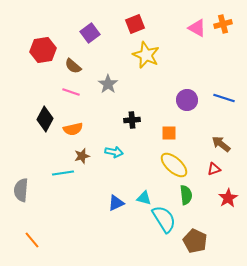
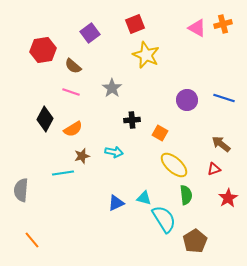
gray star: moved 4 px right, 4 px down
orange semicircle: rotated 18 degrees counterclockwise
orange square: moved 9 px left; rotated 28 degrees clockwise
brown pentagon: rotated 15 degrees clockwise
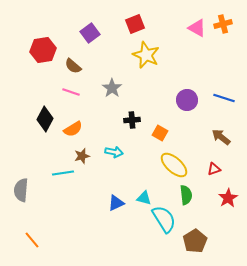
brown arrow: moved 7 px up
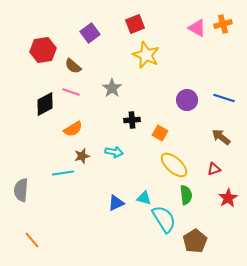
black diamond: moved 15 px up; rotated 35 degrees clockwise
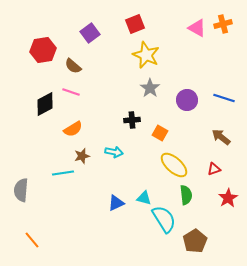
gray star: moved 38 px right
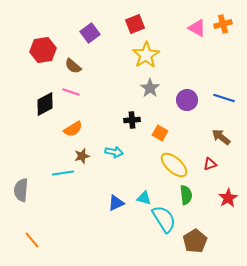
yellow star: rotated 16 degrees clockwise
red triangle: moved 4 px left, 5 px up
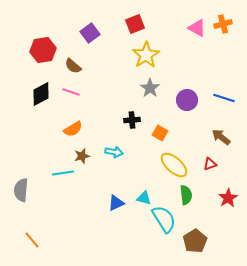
black diamond: moved 4 px left, 10 px up
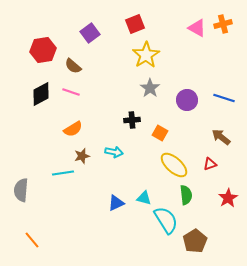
cyan semicircle: moved 2 px right, 1 px down
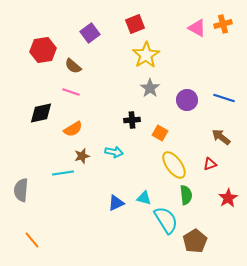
black diamond: moved 19 px down; rotated 15 degrees clockwise
yellow ellipse: rotated 12 degrees clockwise
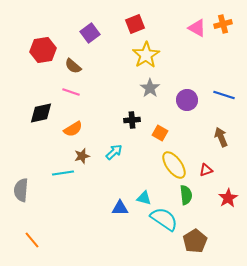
blue line: moved 3 px up
brown arrow: rotated 30 degrees clockwise
cyan arrow: rotated 54 degrees counterclockwise
red triangle: moved 4 px left, 6 px down
blue triangle: moved 4 px right, 5 px down; rotated 24 degrees clockwise
cyan semicircle: moved 2 px left, 1 px up; rotated 24 degrees counterclockwise
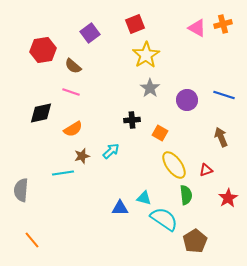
cyan arrow: moved 3 px left, 1 px up
